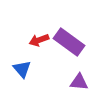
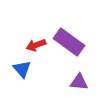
red arrow: moved 3 px left, 5 px down
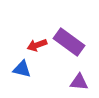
red arrow: moved 1 px right
blue triangle: rotated 36 degrees counterclockwise
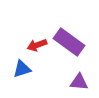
blue triangle: rotated 30 degrees counterclockwise
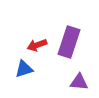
purple rectangle: rotated 72 degrees clockwise
blue triangle: moved 2 px right
